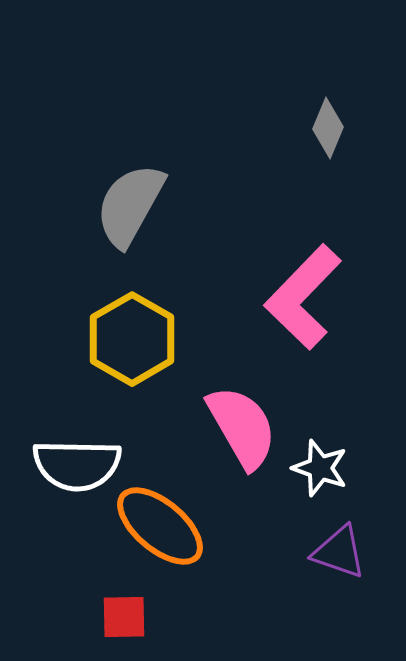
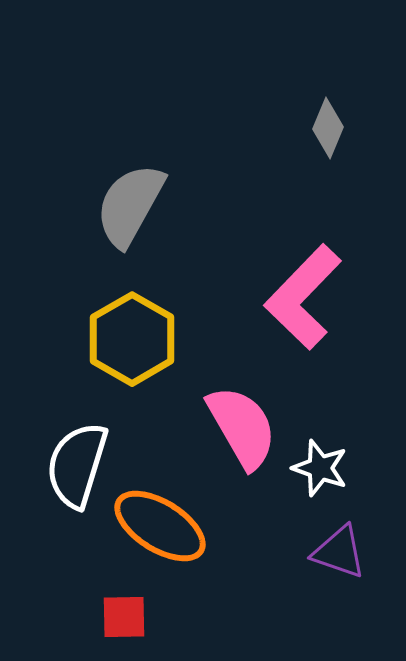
white semicircle: rotated 106 degrees clockwise
orange ellipse: rotated 8 degrees counterclockwise
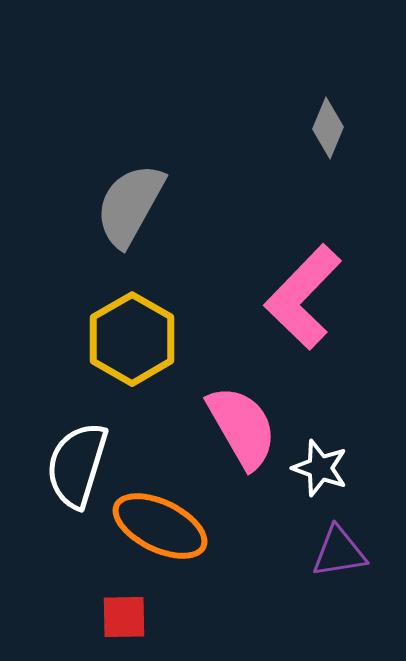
orange ellipse: rotated 6 degrees counterclockwise
purple triangle: rotated 28 degrees counterclockwise
